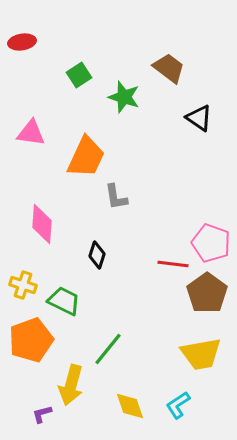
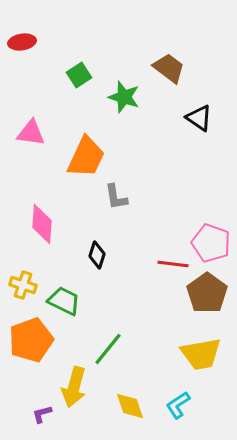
yellow arrow: moved 3 px right, 2 px down
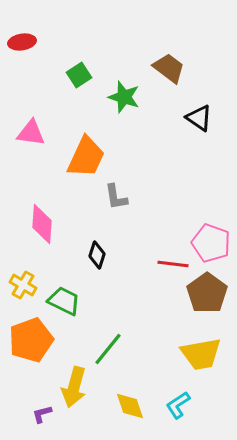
yellow cross: rotated 12 degrees clockwise
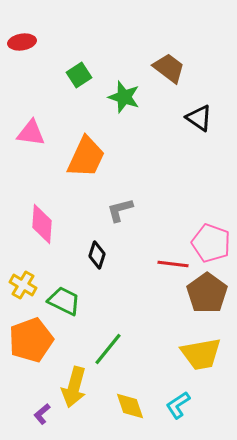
gray L-shape: moved 4 px right, 13 px down; rotated 84 degrees clockwise
purple L-shape: rotated 25 degrees counterclockwise
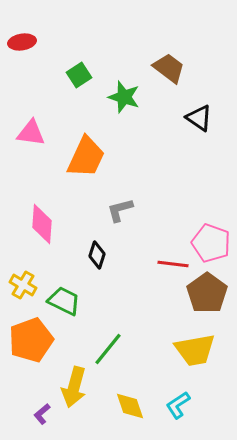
yellow trapezoid: moved 6 px left, 4 px up
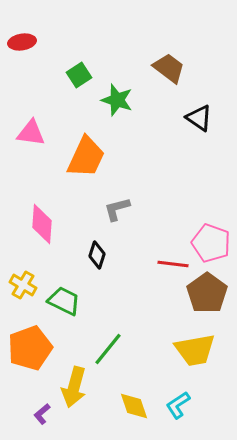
green star: moved 7 px left, 3 px down
gray L-shape: moved 3 px left, 1 px up
orange pentagon: moved 1 px left, 8 px down
yellow diamond: moved 4 px right
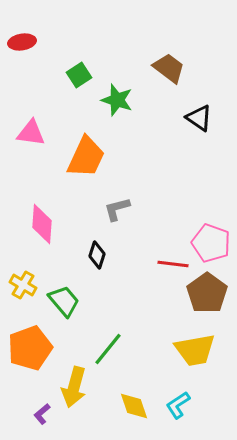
green trapezoid: rotated 24 degrees clockwise
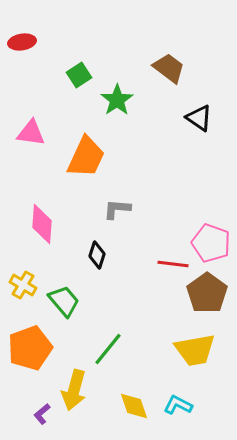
green star: rotated 20 degrees clockwise
gray L-shape: rotated 20 degrees clockwise
yellow arrow: moved 3 px down
cyan L-shape: rotated 60 degrees clockwise
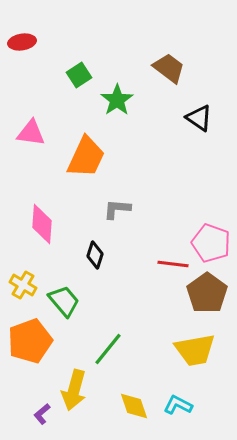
black diamond: moved 2 px left
orange pentagon: moved 7 px up
